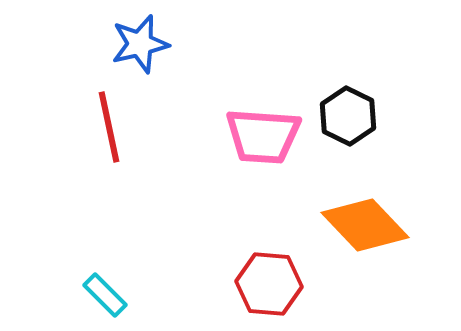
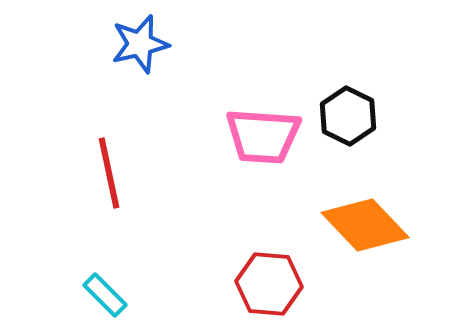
red line: moved 46 px down
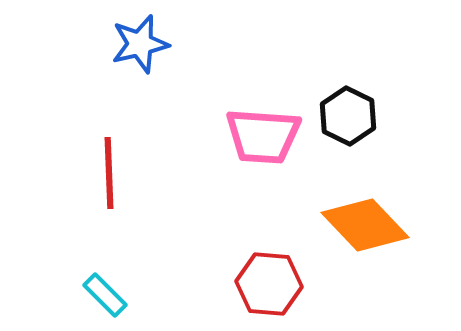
red line: rotated 10 degrees clockwise
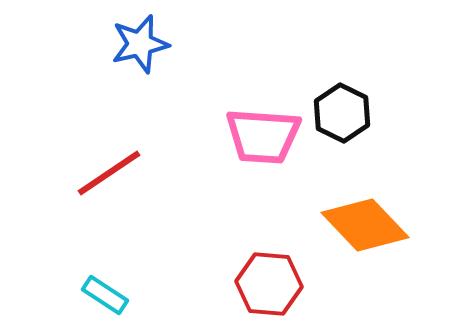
black hexagon: moved 6 px left, 3 px up
red line: rotated 58 degrees clockwise
cyan rectangle: rotated 12 degrees counterclockwise
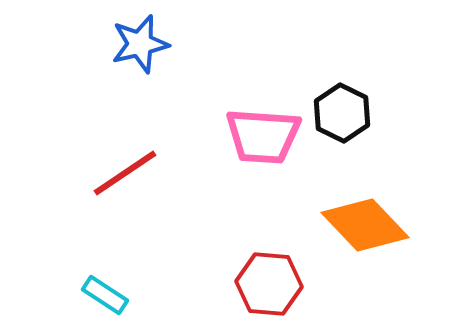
red line: moved 16 px right
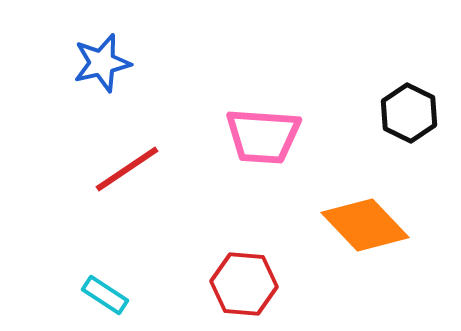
blue star: moved 38 px left, 19 px down
black hexagon: moved 67 px right
red line: moved 2 px right, 4 px up
red hexagon: moved 25 px left
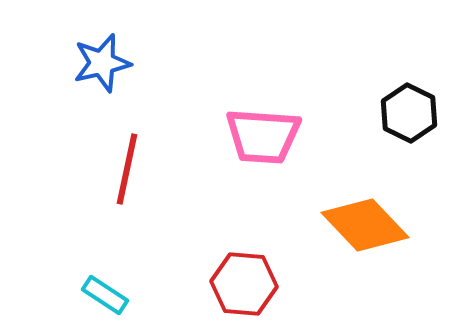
red line: rotated 44 degrees counterclockwise
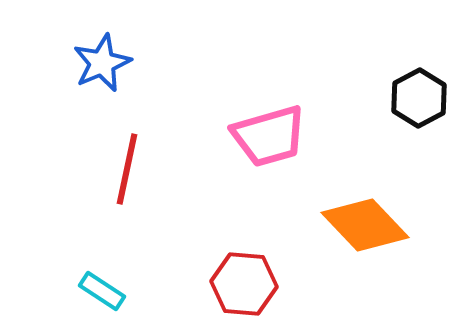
blue star: rotated 10 degrees counterclockwise
black hexagon: moved 10 px right, 15 px up; rotated 6 degrees clockwise
pink trapezoid: moved 6 px right; rotated 20 degrees counterclockwise
cyan rectangle: moved 3 px left, 4 px up
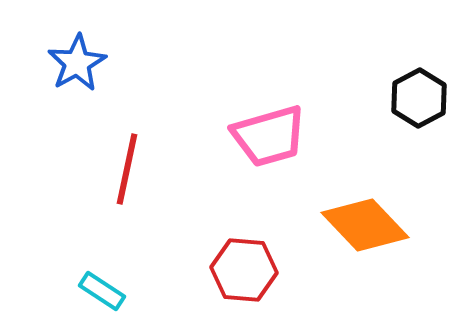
blue star: moved 25 px left; rotated 6 degrees counterclockwise
red hexagon: moved 14 px up
